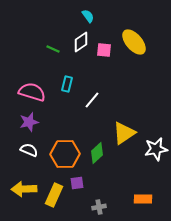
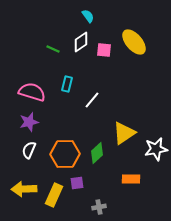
white semicircle: rotated 90 degrees counterclockwise
orange rectangle: moved 12 px left, 20 px up
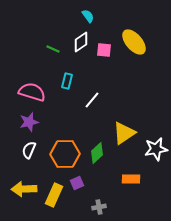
cyan rectangle: moved 3 px up
purple square: rotated 16 degrees counterclockwise
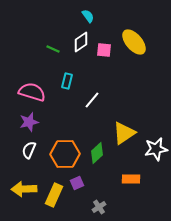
gray cross: rotated 24 degrees counterclockwise
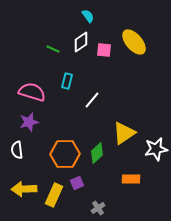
white semicircle: moved 12 px left; rotated 30 degrees counterclockwise
gray cross: moved 1 px left, 1 px down
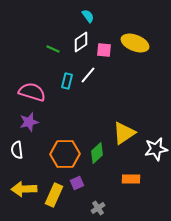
yellow ellipse: moved 1 px right, 1 px down; rotated 28 degrees counterclockwise
white line: moved 4 px left, 25 px up
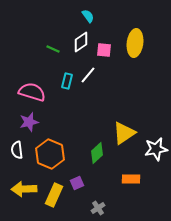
yellow ellipse: rotated 76 degrees clockwise
orange hexagon: moved 15 px left; rotated 24 degrees clockwise
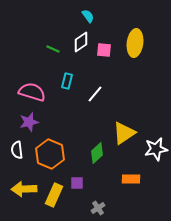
white line: moved 7 px right, 19 px down
purple square: rotated 24 degrees clockwise
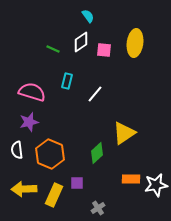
white star: moved 36 px down
